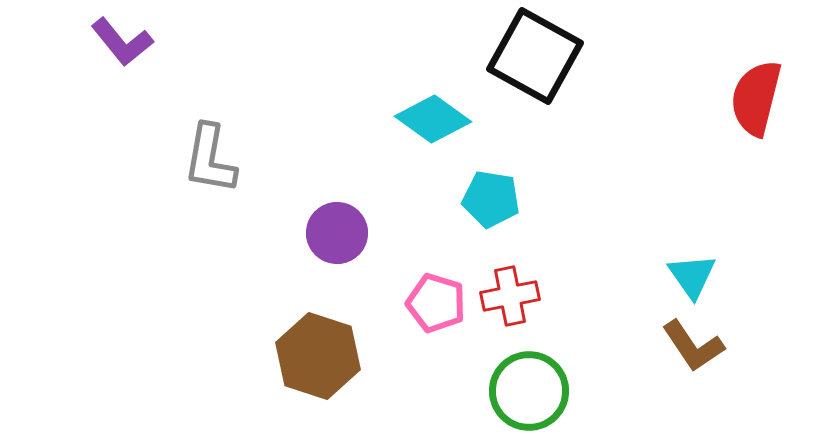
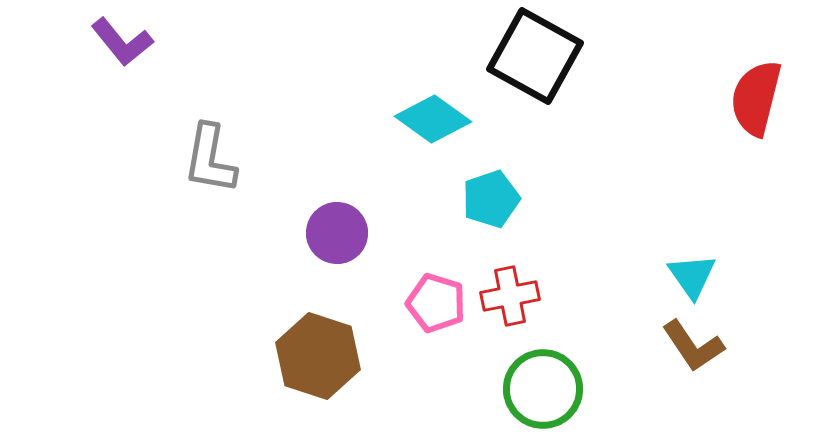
cyan pentagon: rotated 28 degrees counterclockwise
green circle: moved 14 px right, 2 px up
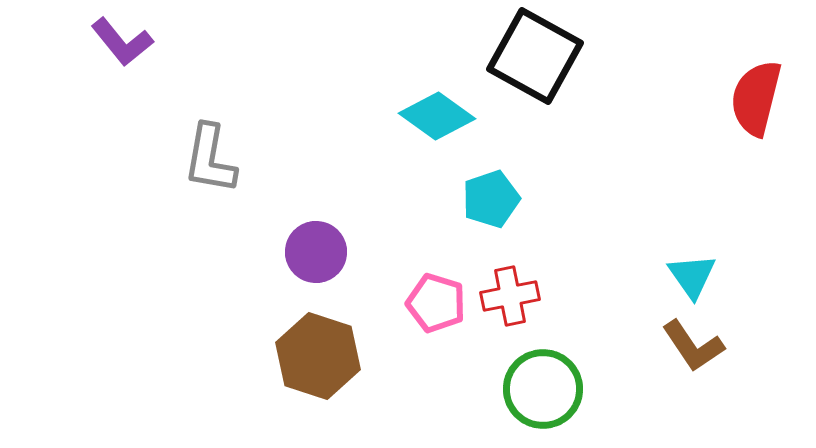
cyan diamond: moved 4 px right, 3 px up
purple circle: moved 21 px left, 19 px down
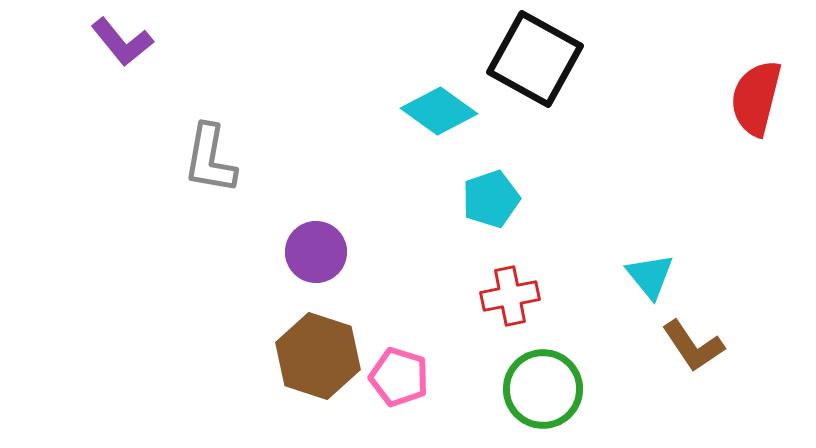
black square: moved 3 px down
cyan diamond: moved 2 px right, 5 px up
cyan triangle: moved 42 px left; rotated 4 degrees counterclockwise
pink pentagon: moved 37 px left, 74 px down
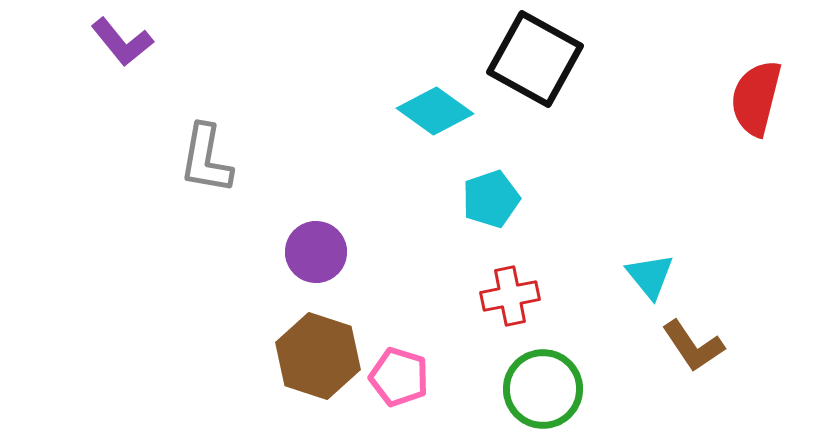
cyan diamond: moved 4 px left
gray L-shape: moved 4 px left
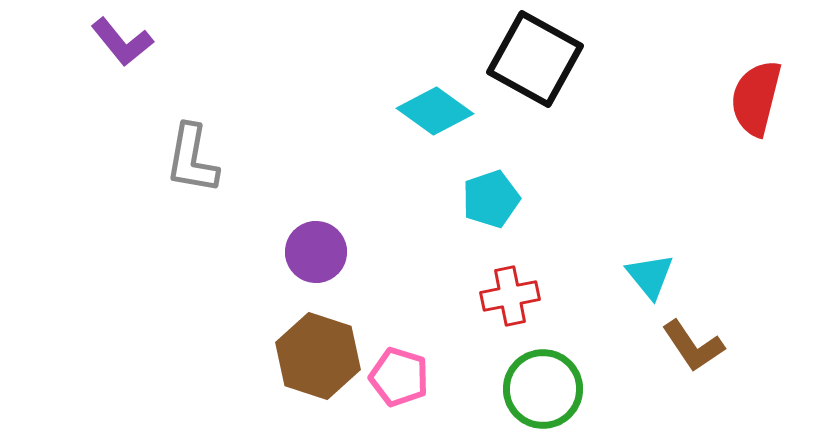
gray L-shape: moved 14 px left
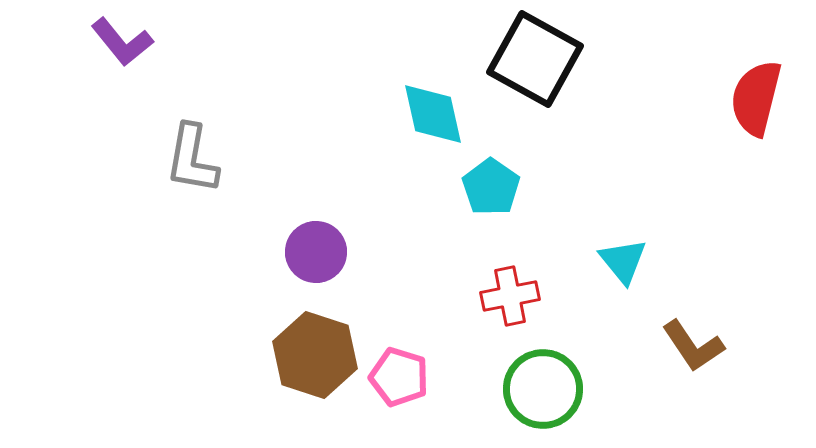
cyan diamond: moved 2 px left, 3 px down; rotated 42 degrees clockwise
cyan pentagon: moved 12 px up; rotated 18 degrees counterclockwise
cyan triangle: moved 27 px left, 15 px up
brown hexagon: moved 3 px left, 1 px up
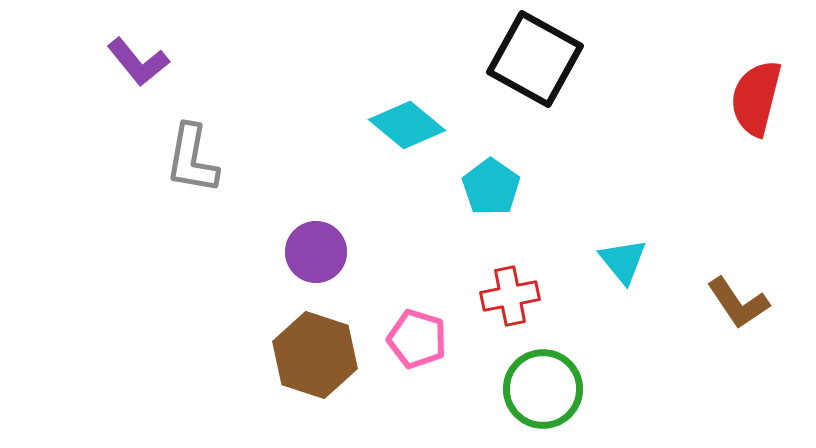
purple L-shape: moved 16 px right, 20 px down
cyan diamond: moved 26 px left, 11 px down; rotated 38 degrees counterclockwise
brown L-shape: moved 45 px right, 43 px up
pink pentagon: moved 18 px right, 38 px up
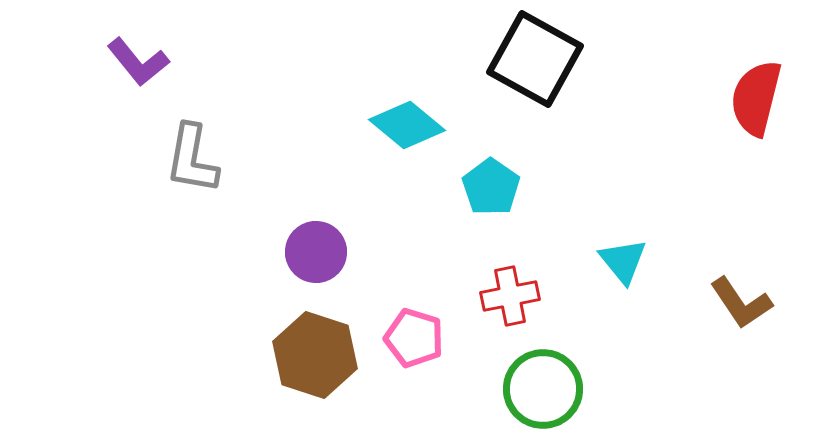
brown L-shape: moved 3 px right
pink pentagon: moved 3 px left, 1 px up
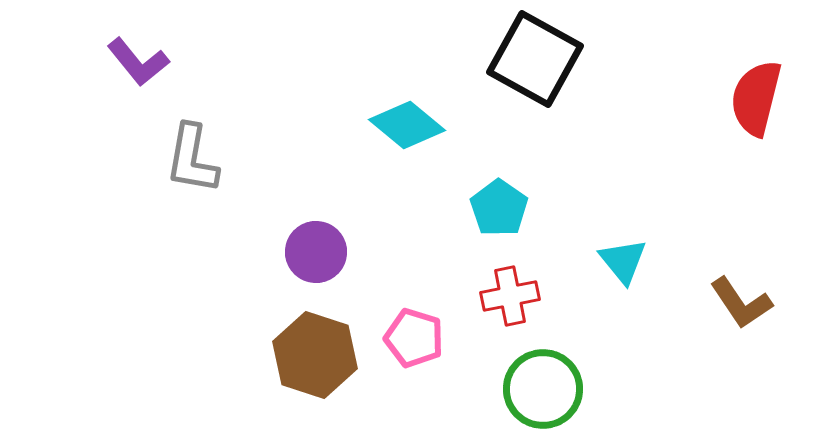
cyan pentagon: moved 8 px right, 21 px down
